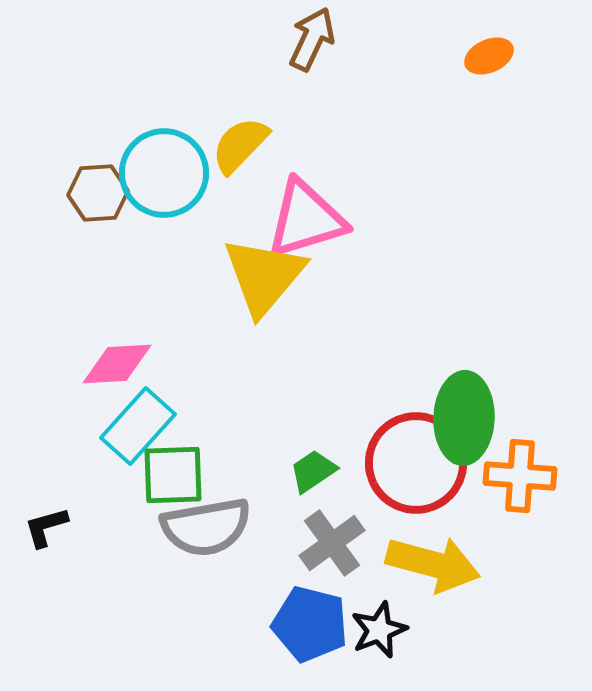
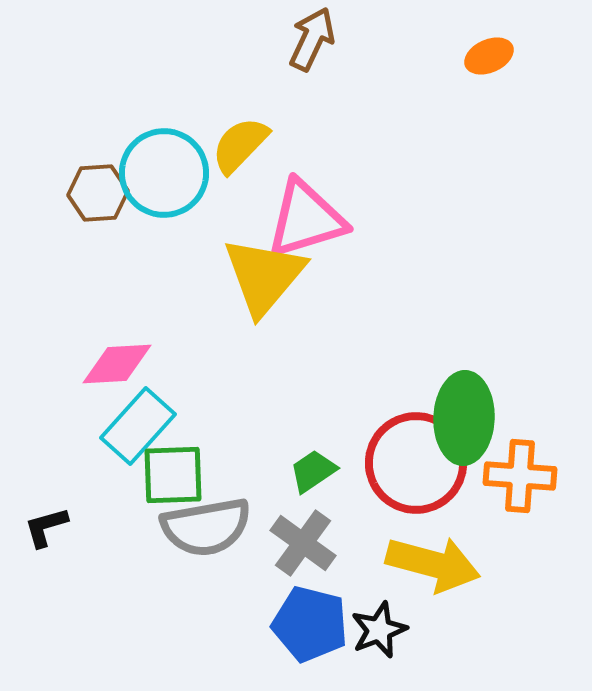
gray cross: moved 29 px left; rotated 18 degrees counterclockwise
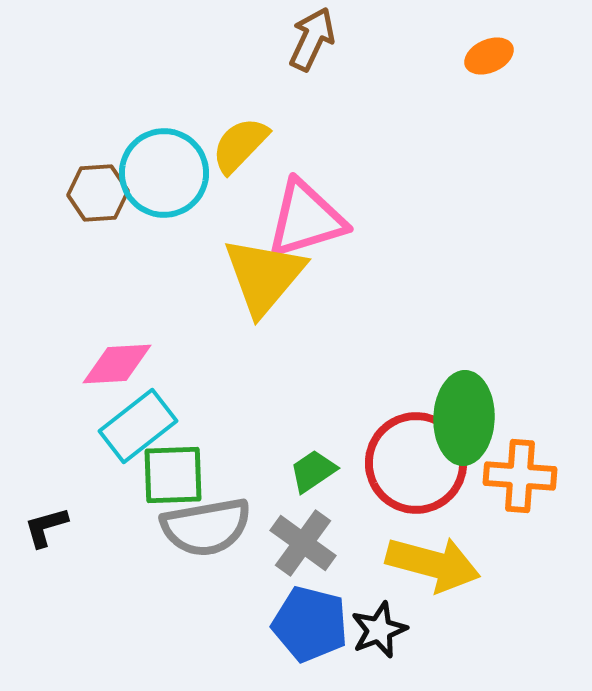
cyan rectangle: rotated 10 degrees clockwise
